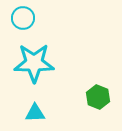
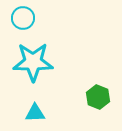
cyan star: moved 1 px left, 1 px up
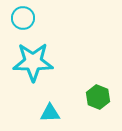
cyan triangle: moved 15 px right
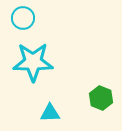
green hexagon: moved 3 px right, 1 px down
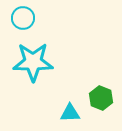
cyan triangle: moved 20 px right
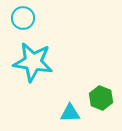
cyan star: rotated 9 degrees clockwise
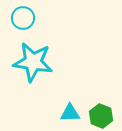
green hexagon: moved 18 px down
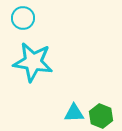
cyan triangle: moved 4 px right
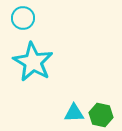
cyan star: rotated 21 degrees clockwise
green hexagon: moved 1 px up; rotated 10 degrees counterclockwise
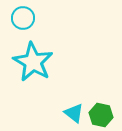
cyan triangle: rotated 40 degrees clockwise
